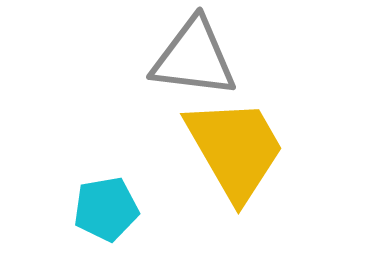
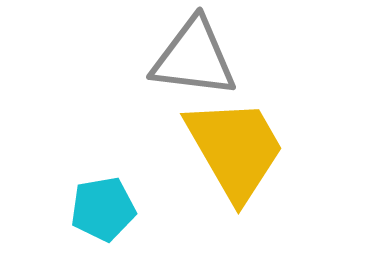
cyan pentagon: moved 3 px left
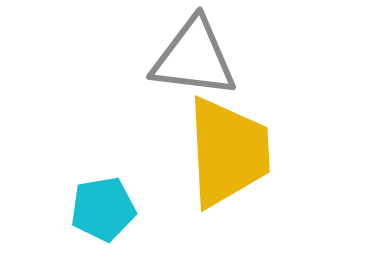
yellow trapezoid: moved 7 px left, 3 px down; rotated 27 degrees clockwise
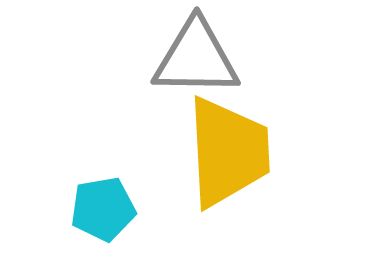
gray triangle: moved 2 px right; rotated 6 degrees counterclockwise
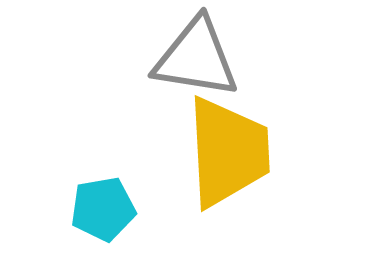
gray triangle: rotated 8 degrees clockwise
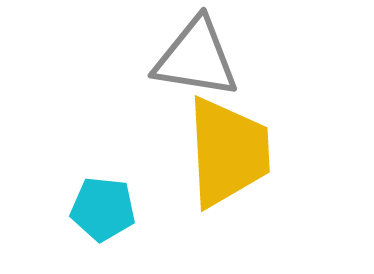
cyan pentagon: rotated 16 degrees clockwise
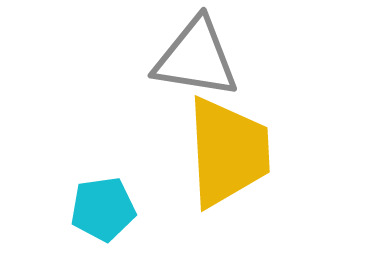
cyan pentagon: rotated 14 degrees counterclockwise
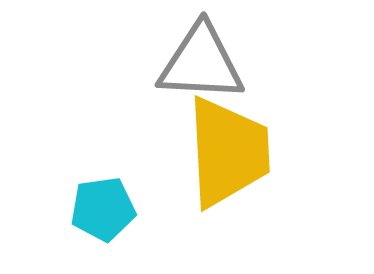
gray triangle: moved 5 px right, 5 px down; rotated 6 degrees counterclockwise
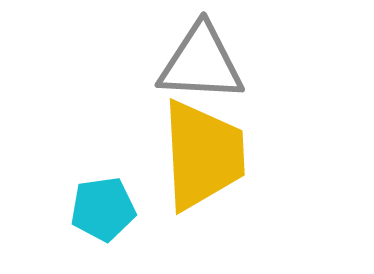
yellow trapezoid: moved 25 px left, 3 px down
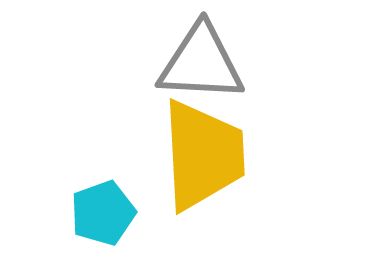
cyan pentagon: moved 4 px down; rotated 12 degrees counterclockwise
